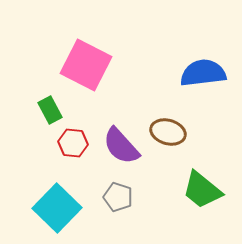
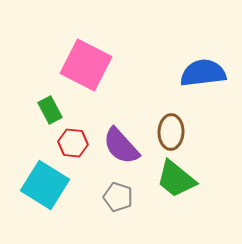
brown ellipse: moved 3 px right; rotated 76 degrees clockwise
green trapezoid: moved 26 px left, 11 px up
cyan square: moved 12 px left, 23 px up; rotated 12 degrees counterclockwise
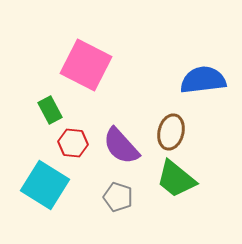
blue semicircle: moved 7 px down
brown ellipse: rotated 12 degrees clockwise
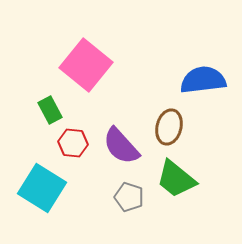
pink square: rotated 12 degrees clockwise
brown ellipse: moved 2 px left, 5 px up
cyan square: moved 3 px left, 3 px down
gray pentagon: moved 11 px right
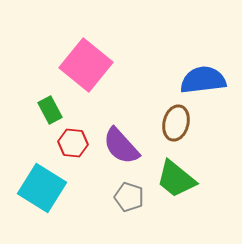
brown ellipse: moved 7 px right, 4 px up
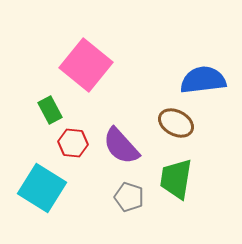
brown ellipse: rotated 76 degrees counterclockwise
green trapezoid: rotated 60 degrees clockwise
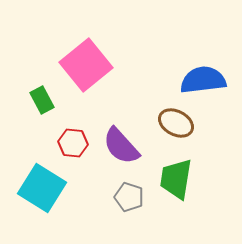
pink square: rotated 12 degrees clockwise
green rectangle: moved 8 px left, 10 px up
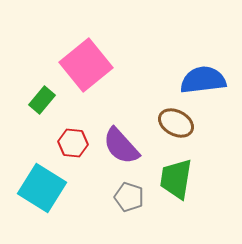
green rectangle: rotated 68 degrees clockwise
